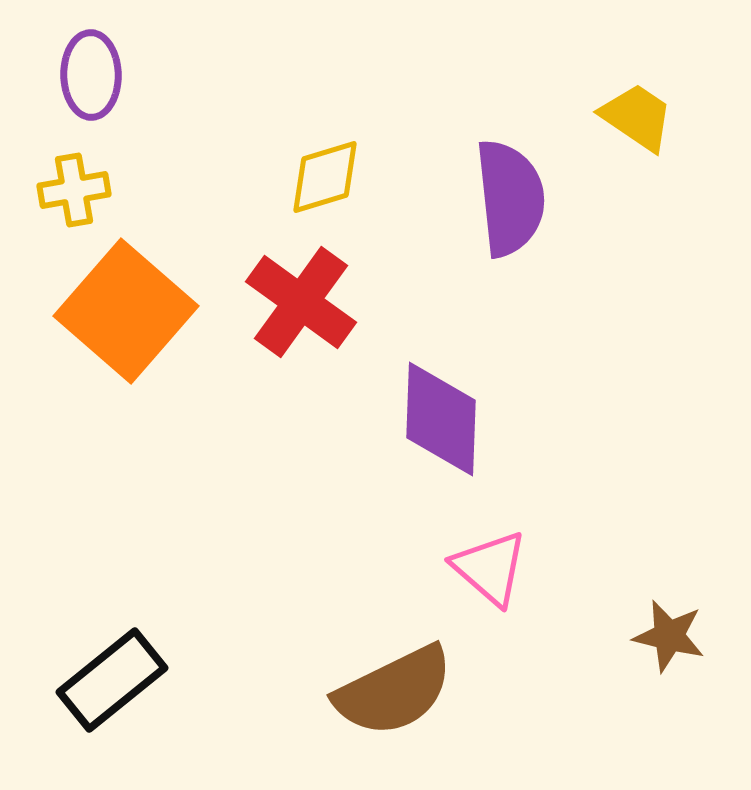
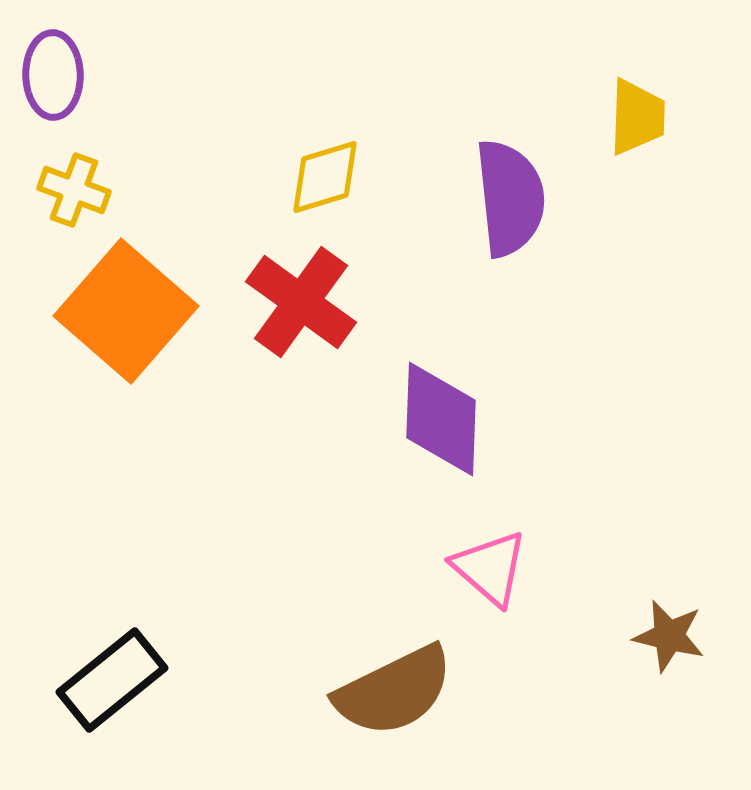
purple ellipse: moved 38 px left
yellow trapezoid: rotated 58 degrees clockwise
yellow cross: rotated 30 degrees clockwise
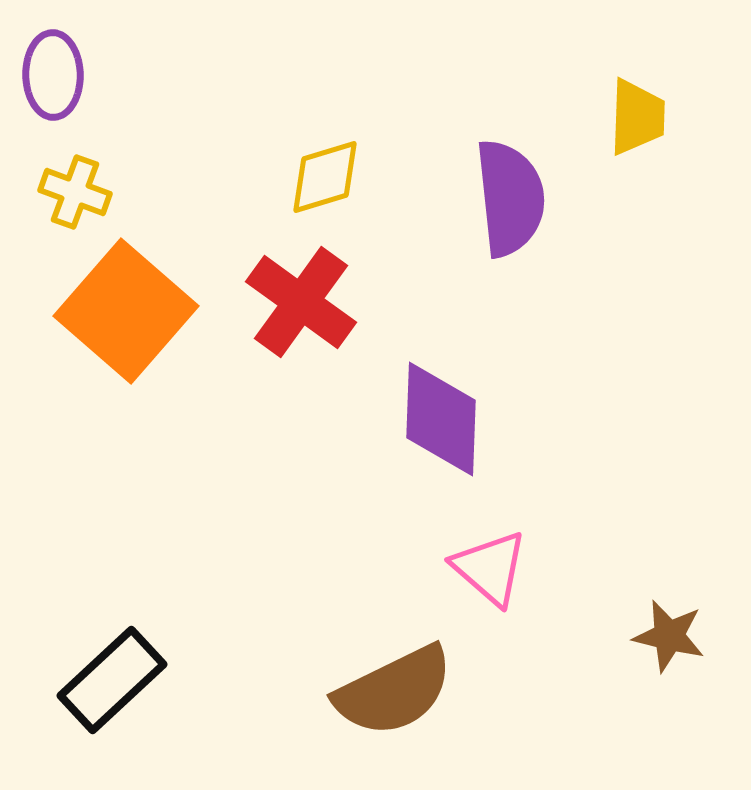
yellow cross: moved 1 px right, 2 px down
black rectangle: rotated 4 degrees counterclockwise
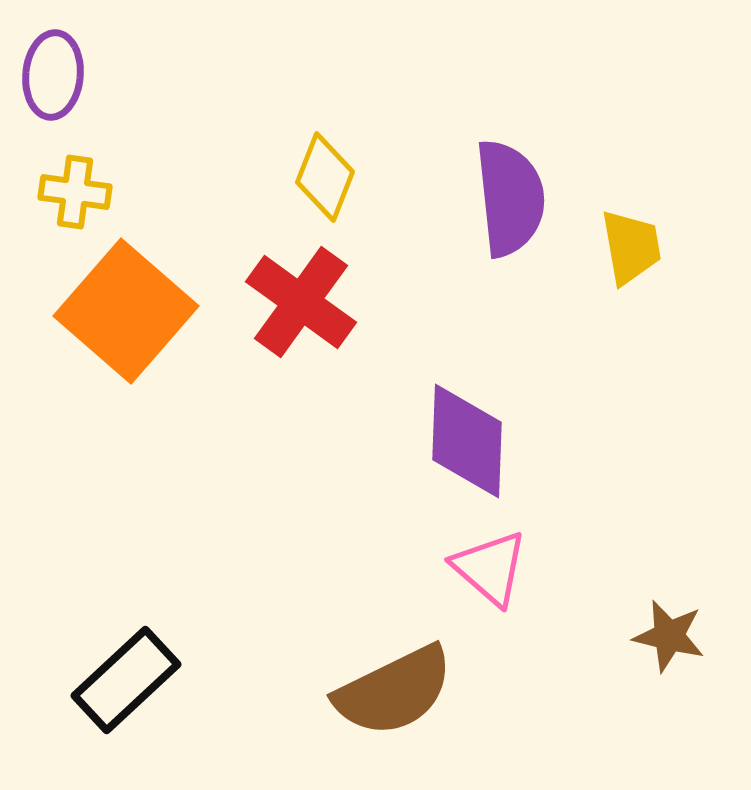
purple ellipse: rotated 6 degrees clockwise
yellow trapezoid: moved 6 px left, 130 px down; rotated 12 degrees counterclockwise
yellow diamond: rotated 52 degrees counterclockwise
yellow cross: rotated 12 degrees counterclockwise
purple diamond: moved 26 px right, 22 px down
black rectangle: moved 14 px right
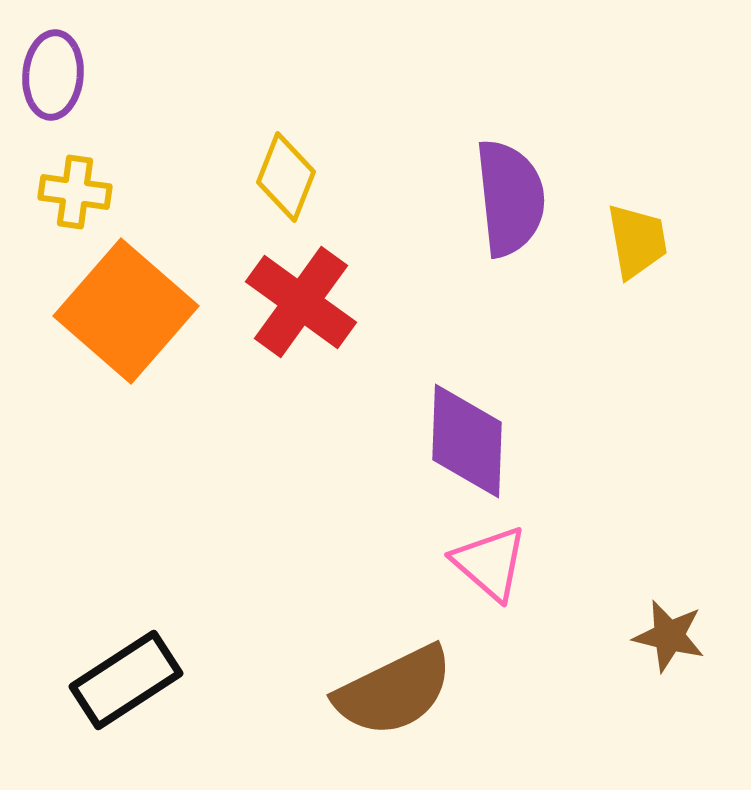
yellow diamond: moved 39 px left
yellow trapezoid: moved 6 px right, 6 px up
pink triangle: moved 5 px up
black rectangle: rotated 10 degrees clockwise
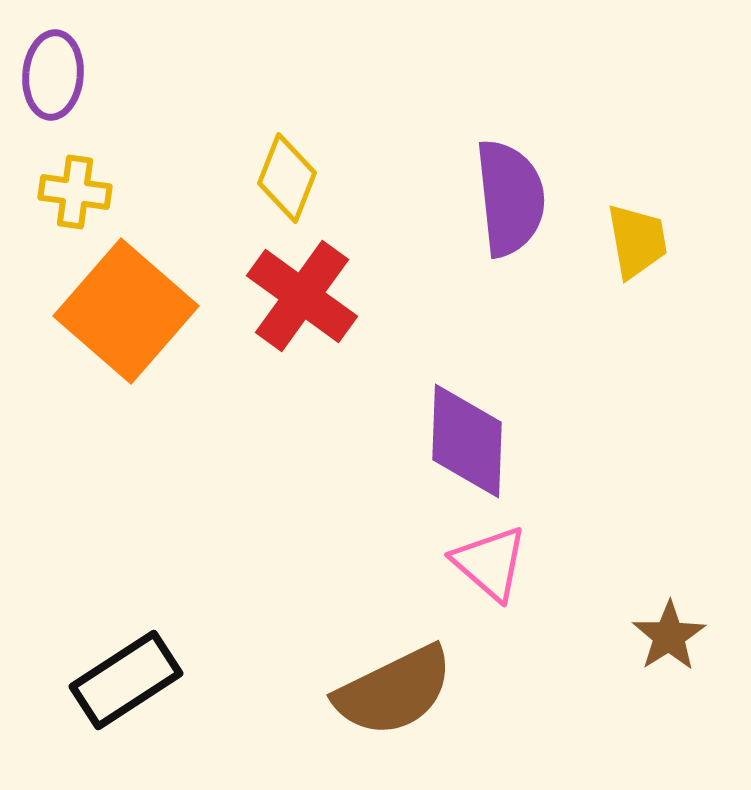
yellow diamond: moved 1 px right, 1 px down
red cross: moved 1 px right, 6 px up
brown star: rotated 26 degrees clockwise
